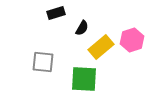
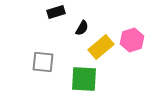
black rectangle: moved 1 px up
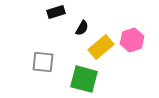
green square: rotated 12 degrees clockwise
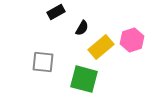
black rectangle: rotated 12 degrees counterclockwise
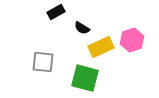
black semicircle: rotated 91 degrees clockwise
yellow rectangle: rotated 15 degrees clockwise
green square: moved 1 px right, 1 px up
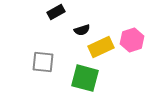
black semicircle: moved 2 px down; rotated 49 degrees counterclockwise
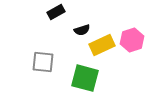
yellow rectangle: moved 1 px right, 2 px up
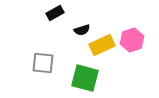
black rectangle: moved 1 px left, 1 px down
gray square: moved 1 px down
